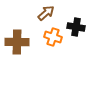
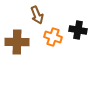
brown arrow: moved 9 px left, 2 px down; rotated 108 degrees clockwise
black cross: moved 2 px right, 3 px down
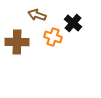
brown arrow: rotated 132 degrees clockwise
black cross: moved 5 px left, 7 px up; rotated 30 degrees clockwise
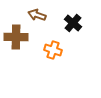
orange cross: moved 13 px down
brown cross: moved 1 px left, 5 px up
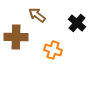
brown arrow: rotated 18 degrees clockwise
black cross: moved 4 px right
